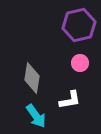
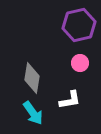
cyan arrow: moved 3 px left, 3 px up
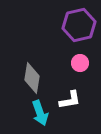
cyan arrow: moved 7 px right; rotated 15 degrees clockwise
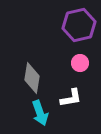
white L-shape: moved 1 px right, 2 px up
